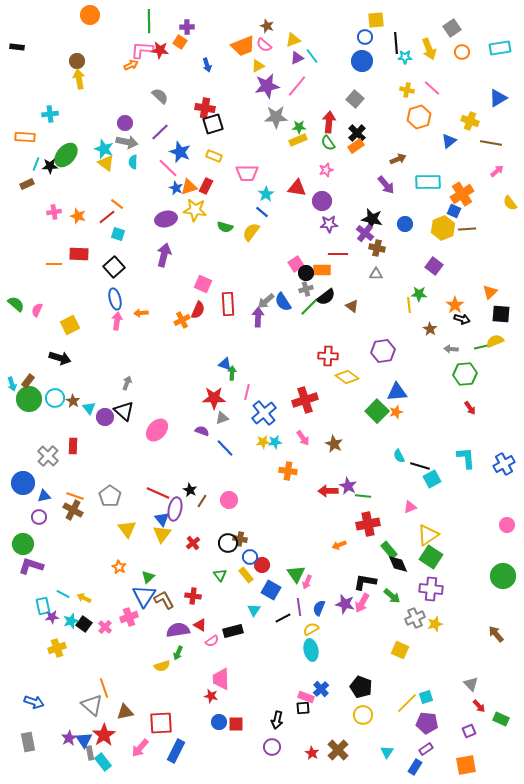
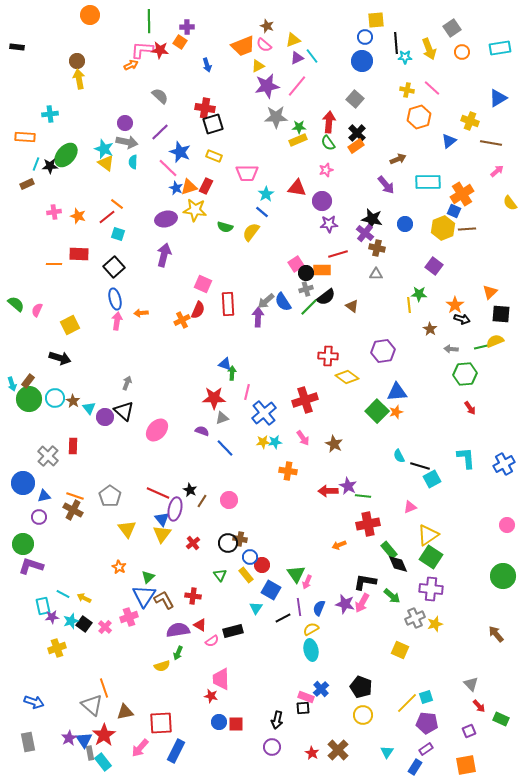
red line at (338, 254): rotated 18 degrees counterclockwise
cyan triangle at (254, 610): moved 2 px right, 2 px up
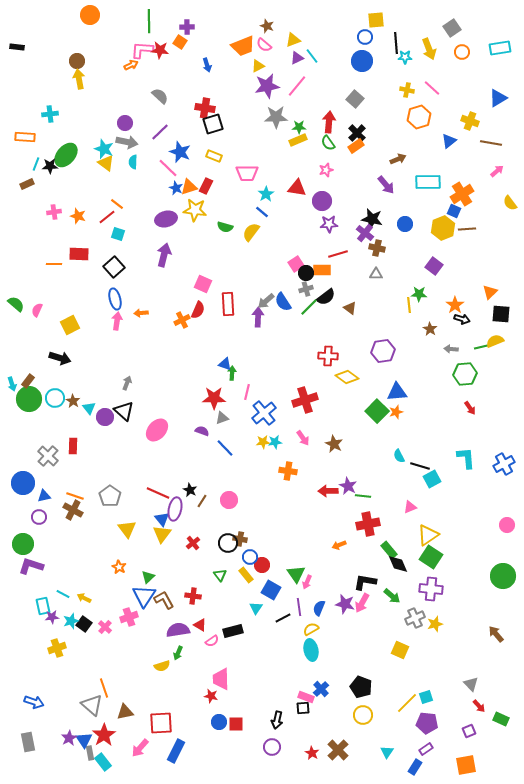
brown triangle at (352, 306): moved 2 px left, 2 px down
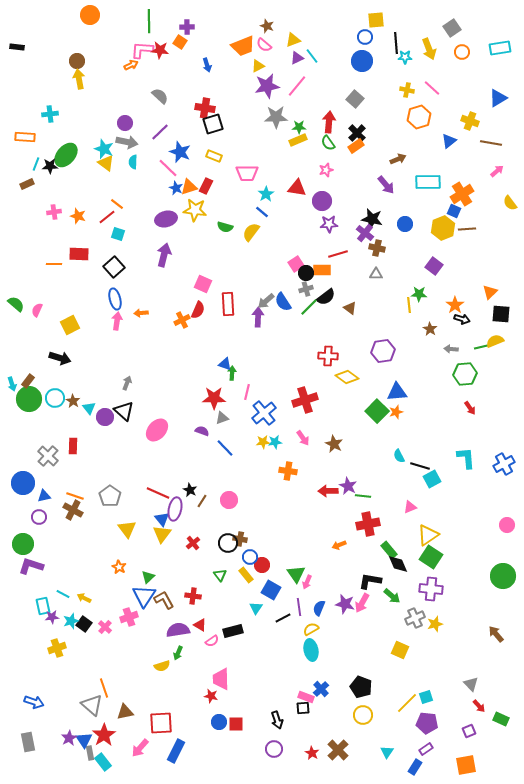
black L-shape at (365, 582): moved 5 px right, 1 px up
black arrow at (277, 720): rotated 30 degrees counterclockwise
purple circle at (272, 747): moved 2 px right, 2 px down
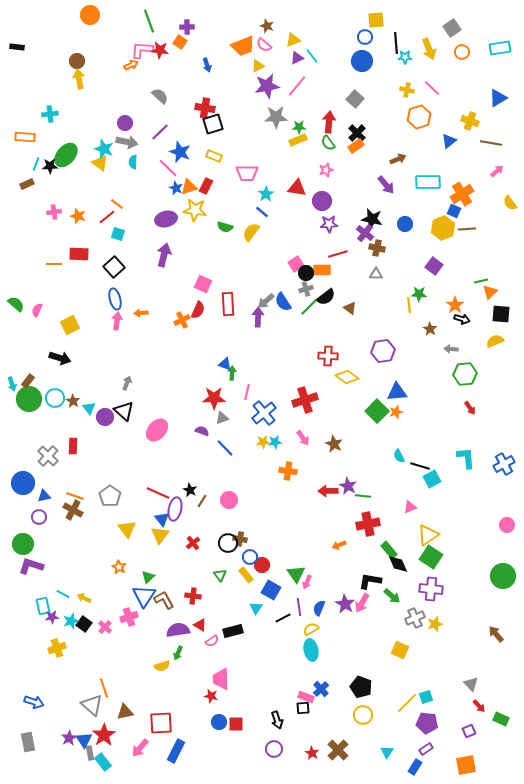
green line at (149, 21): rotated 20 degrees counterclockwise
yellow triangle at (106, 163): moved 6 px left
green line at (481, 347): moved 66 px up
yellow triangle at (162, 534): moved 2 px left, 1 px down
purple star at (345, 604): rotated 18 degrees clockwise
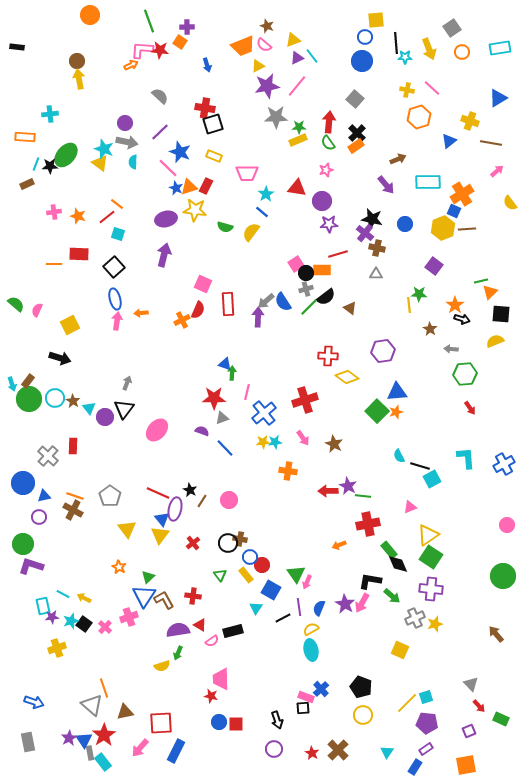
black triangle at (124, 411): moved 2 px up; rotated 25 degrees clockwise
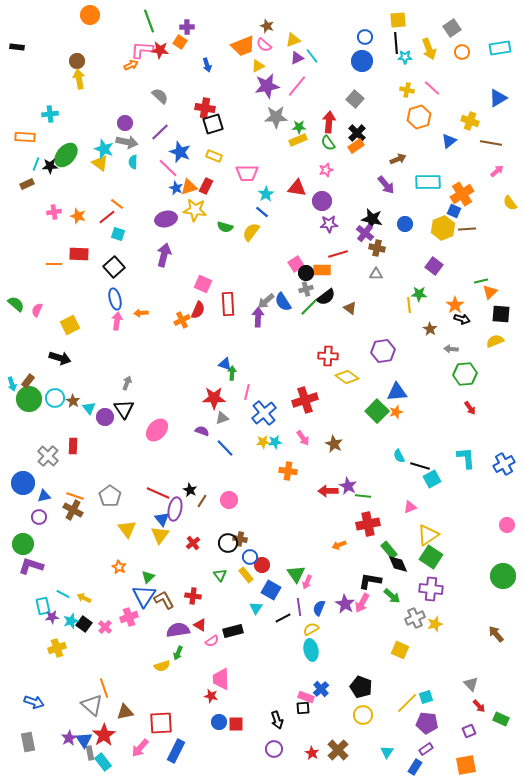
yellow square at (376, 20): moved 22 px right
black triangle at (124, 409): rotated 10 degrees counterclockwise
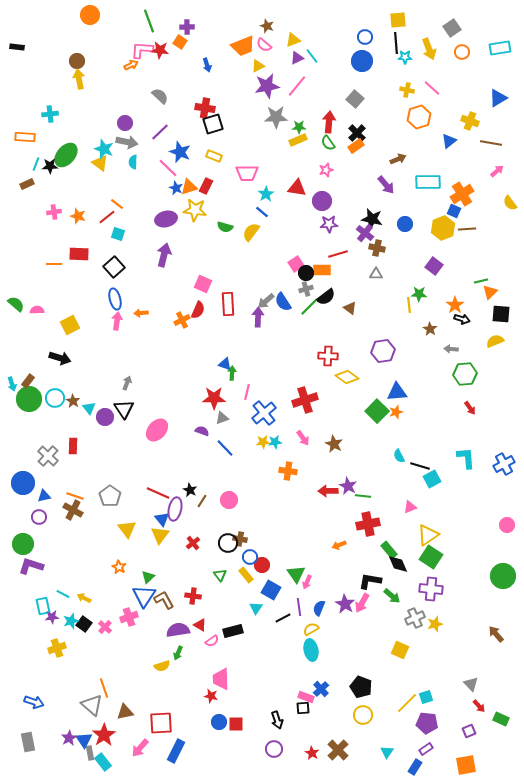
pink semicircle at (37, 310): rotated 64 degrees clockwise
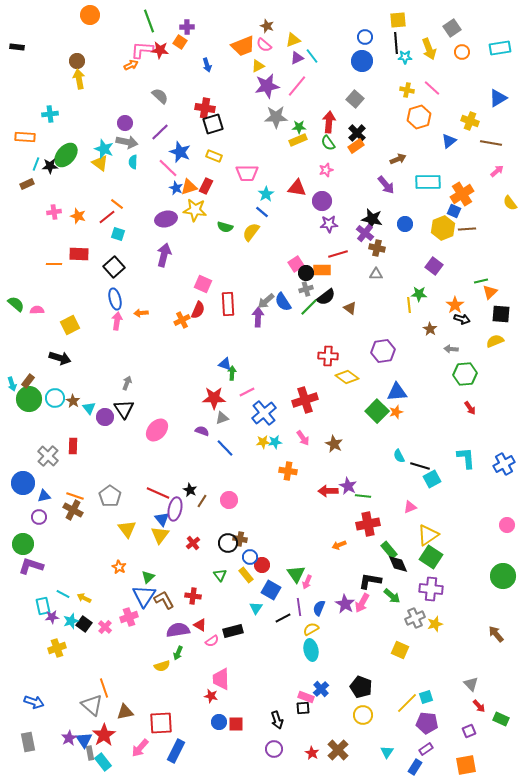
pink line at (247, 392): rotated 49 degrees clockwise
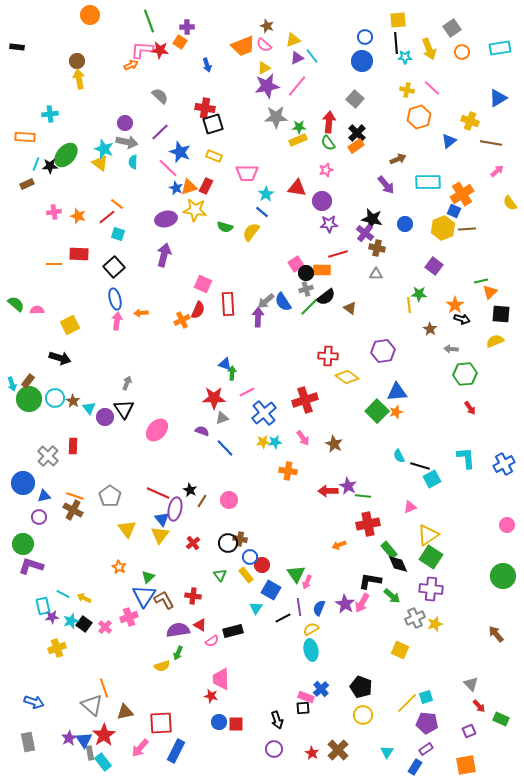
yellow triangle at (258, 66): moved 6 px right, 2 px down
